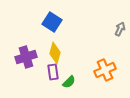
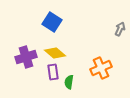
yellow diamond: rotated 65 degrees counterclockwise
orange cross: moved 4 px left, 2 px up
green semicircle: rotated 144 degrees clockwise
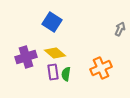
green semicircle: moved 3 px left, 8 px up
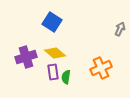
green semicircle: moved 3 px down
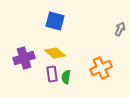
blue square: moved 3 px right, 1 px up; rotated 18 degrees counterclockwise
purple cross: moved 2 px left, 1 px down
purple rectangle: moved 1 px left, 2 px down
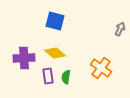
purple cross: rotated 15 degrees clockwise
orange cross: rotated 30 degrees counterclockwise
purple rectangle: moved 4 px left, 2 px down
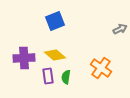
blue square: rotated 36 degrees counterclockwise
gray arrow: rotated 40 degrees clockwise
yellow diamond: moved 2 px down
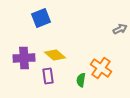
blue square: moved 14 px left, 3 px up
green semicircle: moved 15 px right, 3 px down
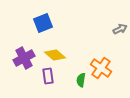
blue square: moved 2 px right, 5 px down
purple cross: rotated 25 degrees counterclockwise
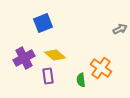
green semicircle: rotated 16 degrees counterclockwise
